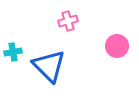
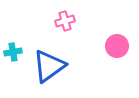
pink cross: moved 3 px left
blue triangle: rotated 39 degrees clockwise
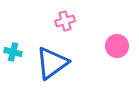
cyan cross: rotated 24 degrees clockwise
blue triangle: moved 3 px right, 3 px up
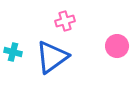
blue triangle: moved 6 px up
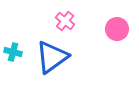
pink cross: rotated 36 degrees counterclockwise
pink circle: moved 17 px up
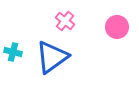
pink circle: moved 2 px up
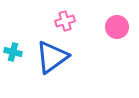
pink cross: rotated 36 degrees clockwise
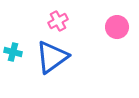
pink cross: moved 7 px left; rotated 12 degrees counterclockwise
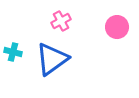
pink cross: moved 3 px right
blue triangle: moved 2 px down
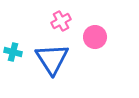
pink circle: moved 22 px left, 10 px down
blue triangle: rotated 27 degrees counterclockwise
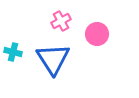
pink circle: moved 2 px right, 3 px up
blue triangle: moved 1 px right
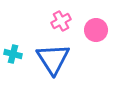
pink circle: moved 1 px left, 4 px up
cyan cross: moved 2 px down
